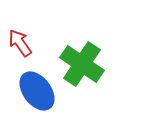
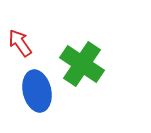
blue ellipse: rotated 24 degrees clockwise
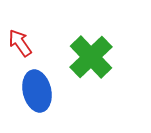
green cross: moved 9 px right, 7 px up; rotated 12 degrees clockwise
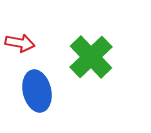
red arrow: rotated 136 degrees clockwise
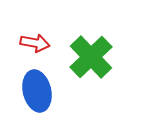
red arrow: moved 15 px right
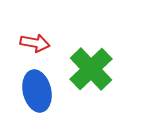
green cross: moved 12 px down
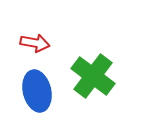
green cross: moved 2 px right, 7 px down; rotated 9 degrees counterclockwise
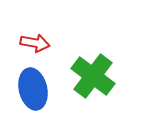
blue ellipse: moved 4 px left, 2 px up
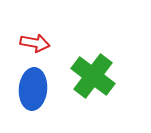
blue ellipse: rotated 18 degrees clockwise
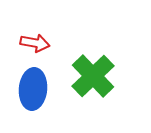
green cross: rotated 9 degrees clockwise
